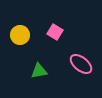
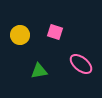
pink square: rotated 14 degrees counterclockwise
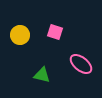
green triangle: moved 3 px right, 4 px down; rotated 24 degrees clockwise
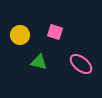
green triangle: moved 3 px left, 13 px up
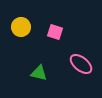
yellow circle: moved 1 px right, 8 px up
green triangle: moved 11 px down
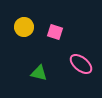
yellow circle: moved 3 px right
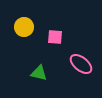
pink square: moved 5 px down; rotated 14 degrees counterclockwise
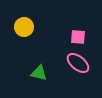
pink square: moved 23 px right
pink ellipse: moved 3 px left, 1 px up
